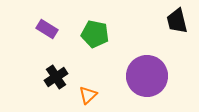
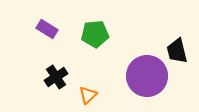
black trapezoid: moved 30 px down
green pentagon: rotated 16 degrees counterclockwise
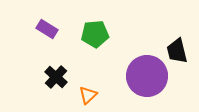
black cross: rotated 15 degrees counterclockwise
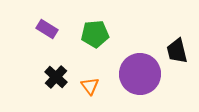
purple circle: moved 7 px left, 2 px up
orange triangle: moved 2 px right, 9 px up; rotated 24 degrees counterclockwise
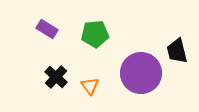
purple circle: moved 1 px right, 1 px up
